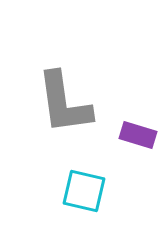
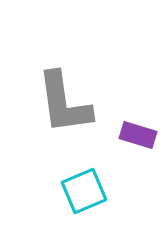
cyan square: rotated 36 degrees counterclockwise
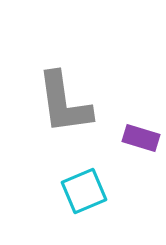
purple rectangle: moved 3 px right, 3 px down
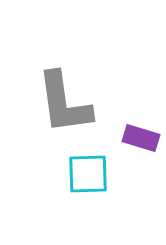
cyan square: moved 4 px right, 17 px up; rotated 21 degrees clockwise
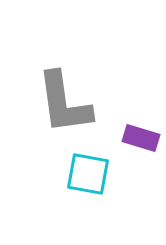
cyan square: rotated 12 degrees clockwise
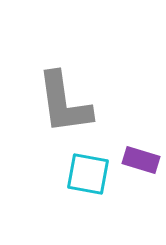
purple rectangle: moved 22 px down
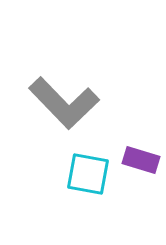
gray L-shape: rotated 36 degrees counterclockwise
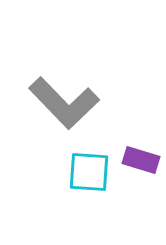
cyan square: moved 1 px right, 2 px up; rotated 6 degrees counterclockwise
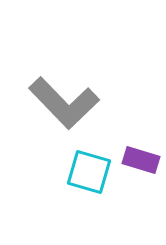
cyan square: rotated 12 degrees clockwise
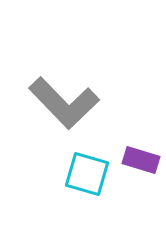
cyan square: moved 2 px left, 2 px down
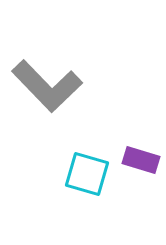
gray L-shape: moved 17 px left, 17 px up
